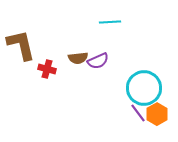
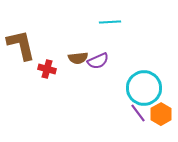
orange hexagon: moved 4 px right
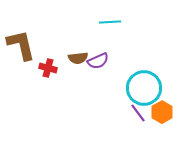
red cross: moved 1 px right, 1 px up
orange hexagon: moved 1 px right, 2 px up
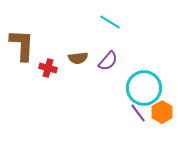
cyan line: rotated 35 degrees clockwise
brown L-shape: moved 1 px right; rotated 16 degrees clockwise
purple semicircle: moved 10 px right; rotated 25 degrees counterclockwise
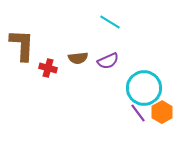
purple semicircle: rotated 25 degrees clockwise
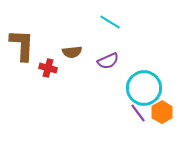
brown semicircle: moved 6 px left, 6 px up
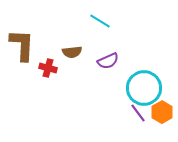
cyan line: moved 10 px left, 1 px up
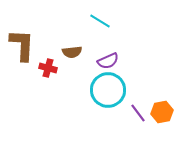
cyan circle: moved 36 px left, 2 px down
orange hexagon: rotated 20 degrees clockwise
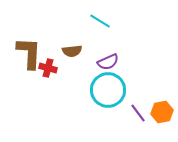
brown L-shape: moved 7 px right, 8 px down
brown semicircle: moved 1 px up
purple semicircle: moved 1 px down
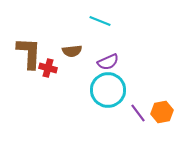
cyan line: rotated 10 degrees counterclockwise
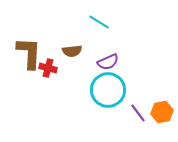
cyan line: moved 1 px left, 1 px down; rotated 10 degrees clockwise
